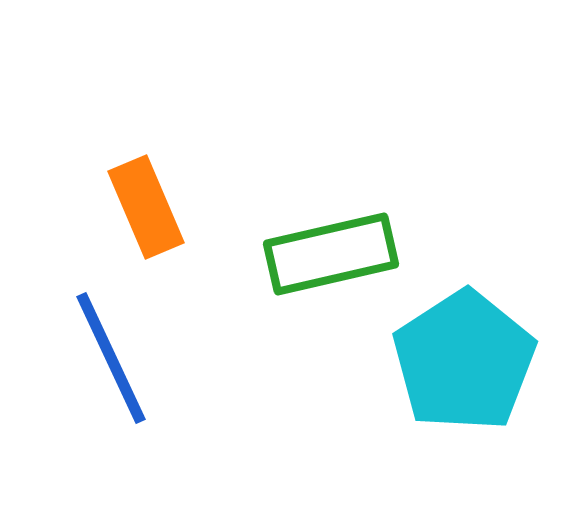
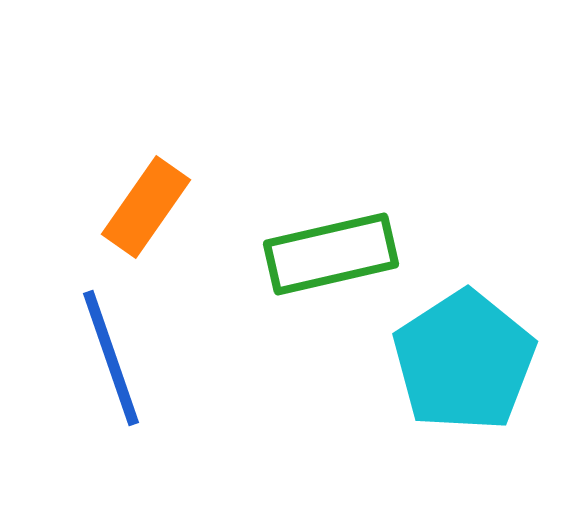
orange rectangle: rotated 58 degrees clockwise
blue line: rotated 6 degrees clockwise
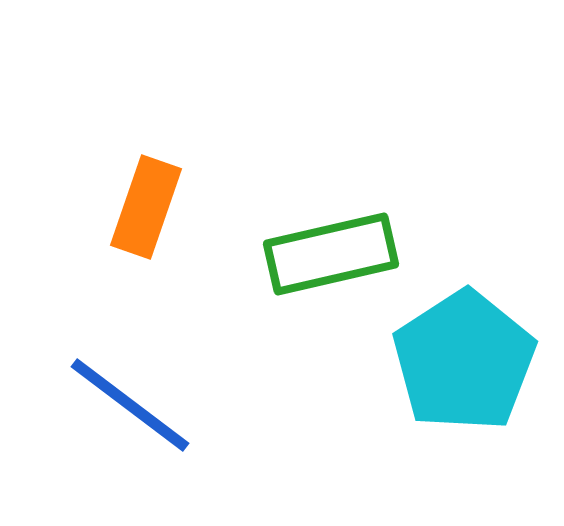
orange rectangle: rotated 16 degrees counterclockwise
blue line: moved 19 px right, 47 px down; rotated 34 degrees counterclockwise
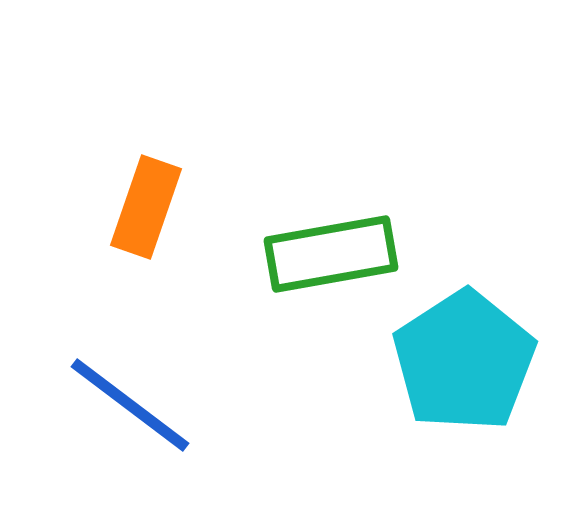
green rectangle: rotated 3 degrees clockwise
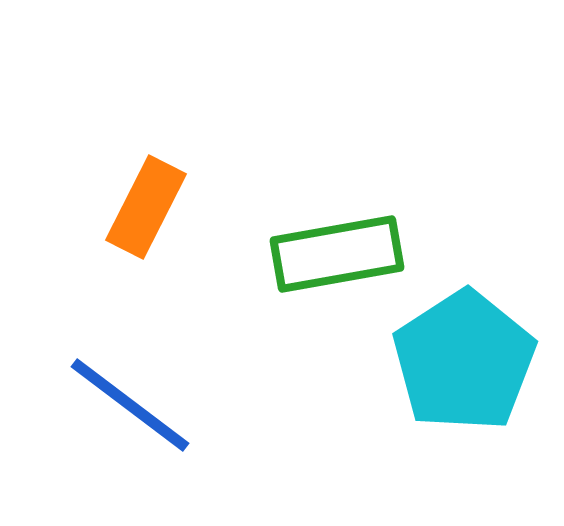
orange rectangle: rotated 8 degrees clockwise
green rectangle: moved 6 px right
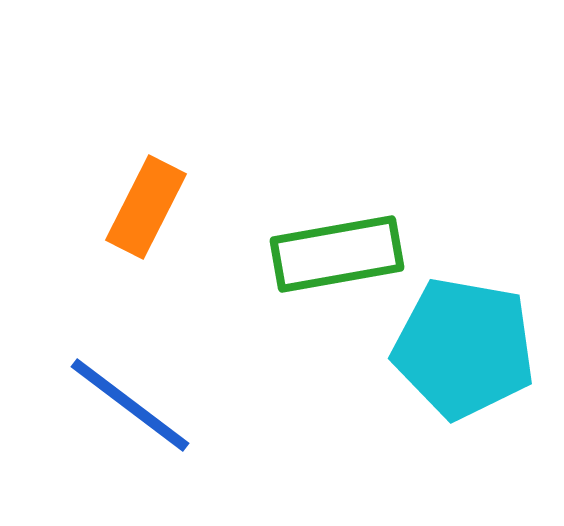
cyan pentagon: moved 13 px up; rotated 29 degrees counterclockwise
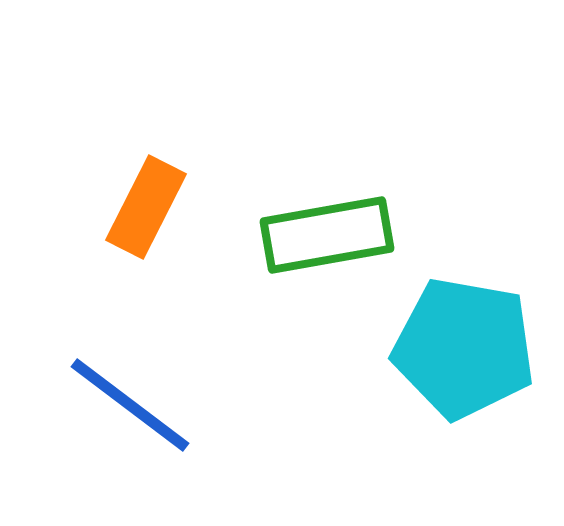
green rectangle: moved 10 px left, 19 px up
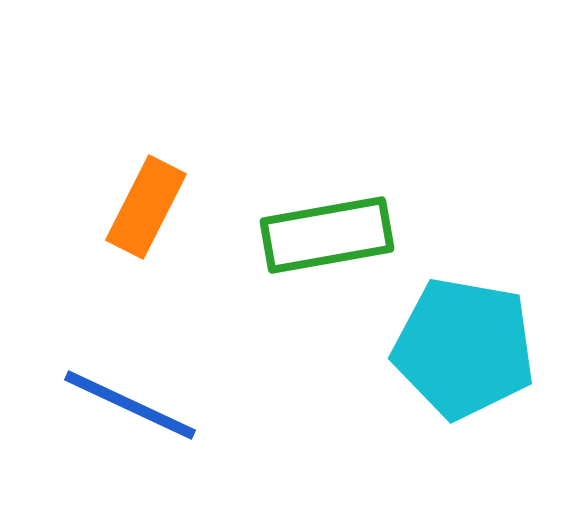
blue line: rotated 12 degrees counterclockwise
